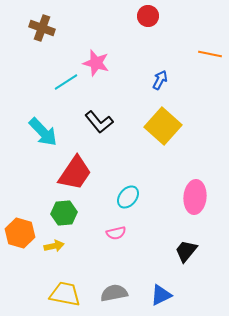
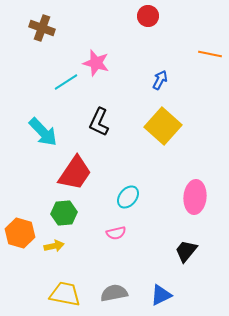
black L-shape: rotated 64 degrees clockwise
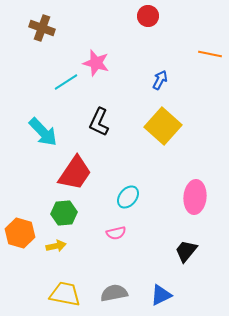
yellow arrow: moved 2 px right
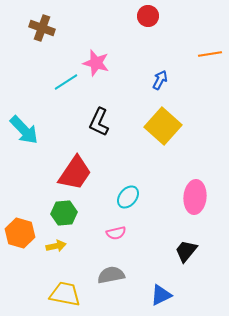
orange line: rotated 20 degrees counterclockwise
cyan arrow: moved 19 px left, 2 px up
gray semicircle: moved 3 px left, 18 px up
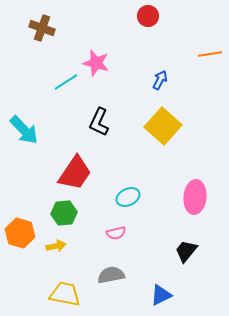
cyan ellipse: rotated 25 degrees clockwise
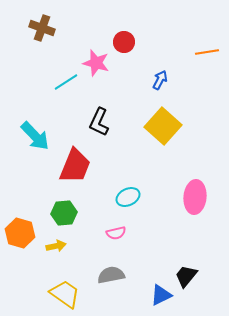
red circle: moved 24 px left, 26 px down
orange line: moved 3 px left, 2 px up
cyan arrow: moved 11 px right, 6 px down
red trapezoid: moved 7 px up; rotated 12 degrees counterclockwise
black trapezoid: moved 25 px down
yellow trapezoid: rotated 24 degrees clockwise
